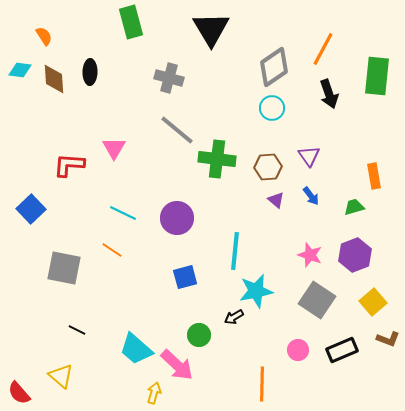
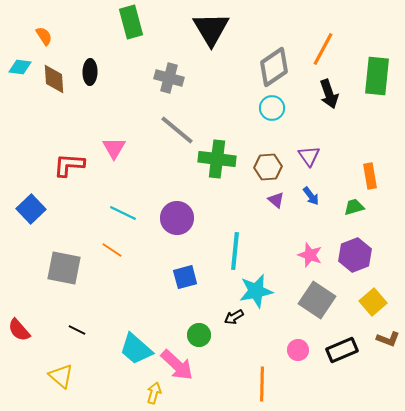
cyan diamond at (20, 70): moved 3 px up
orange rectangle at (374, 176): moved 4 px left
red semicircle at (19, 393): moved 63 px up
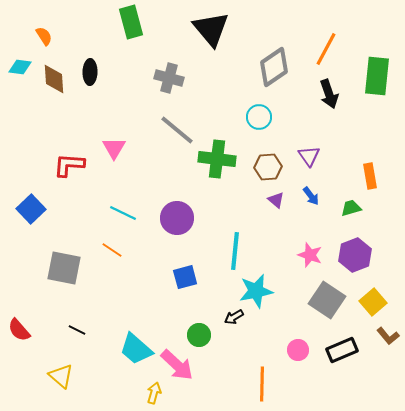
black triangle at (211, 29): rotated 9 degrees counterclockwise
orange line at (323, 49): moved 3 px right
cyan circle at (272, 108): moved 13 px left, 9 px down
green trapezoid at (354, 207): moved 3 px left, 1 px down
gray square at (317, 300): moved 10 px right
brown L-shape at (388, 339): moved 3 px up; rotated 30 degrees clockwise
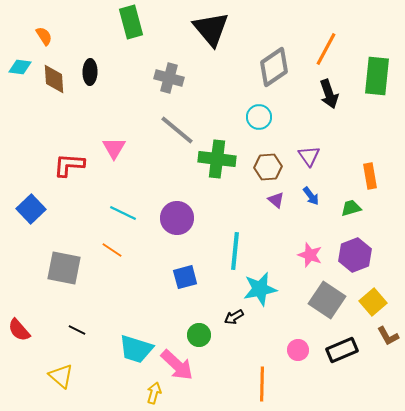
cyan star at (256, 291): moved 4 px right, 2 px up
brown L-shape at (388, 336): rotated 10 degrees clockwise
cyan trapezoid at (136, 349): rotated 24 degrees counterclockwise
